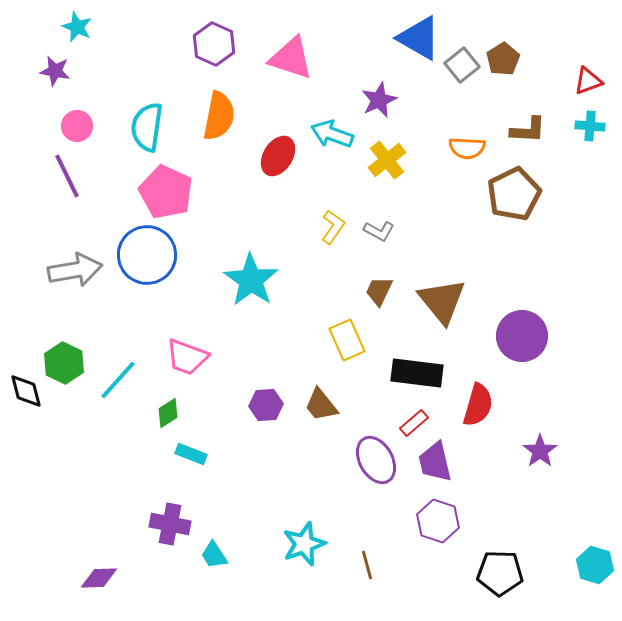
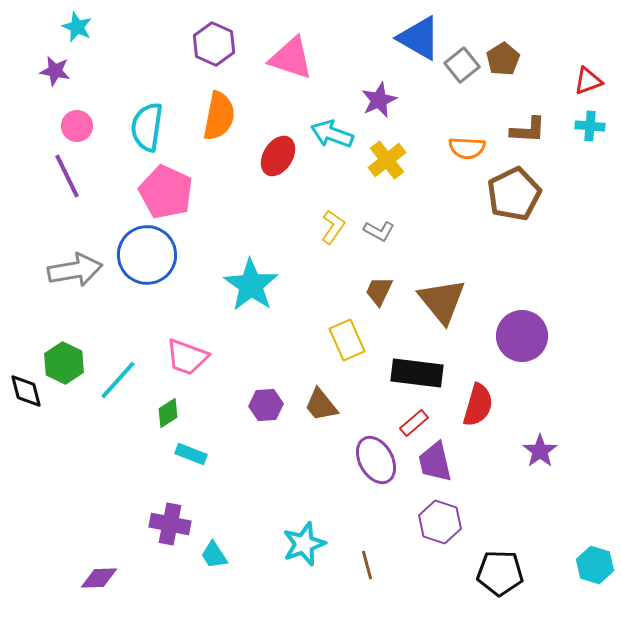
cyan star at (251, 280): moved 5 px down
purple hexagon at (438, 521): moved 2 px right, 1 px down
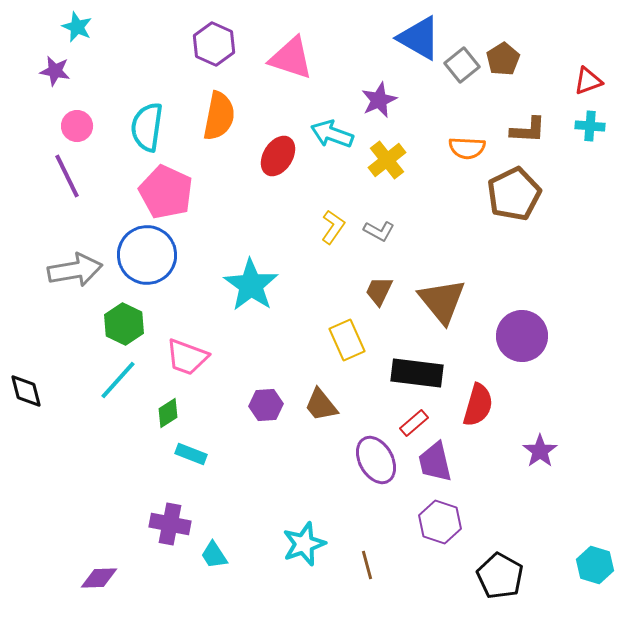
green hexagon at (64, 363): moved 60 px right, 39 px up
black pentagon at (500, 573): moved 3 px down; rotated 27 degrees clockwise
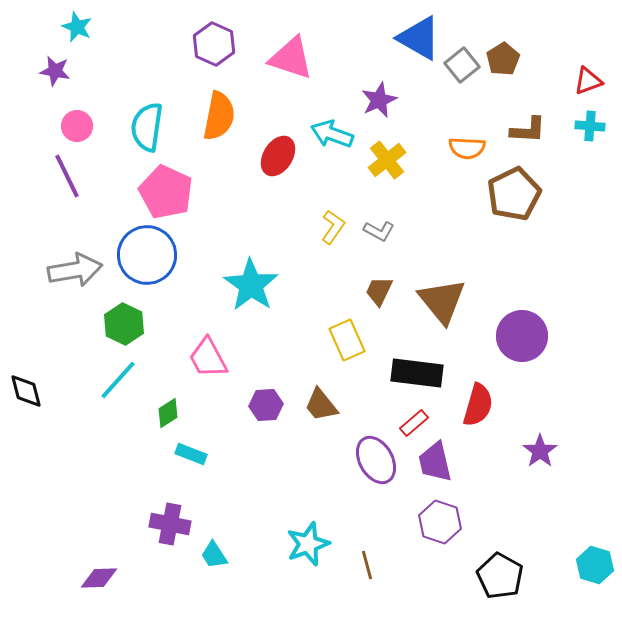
pink trapezoid at (187, 357): moved 21 px right, 1 px down; rotated 42 degrees clockwise
cyan star at (304, 544): moved 4 px right
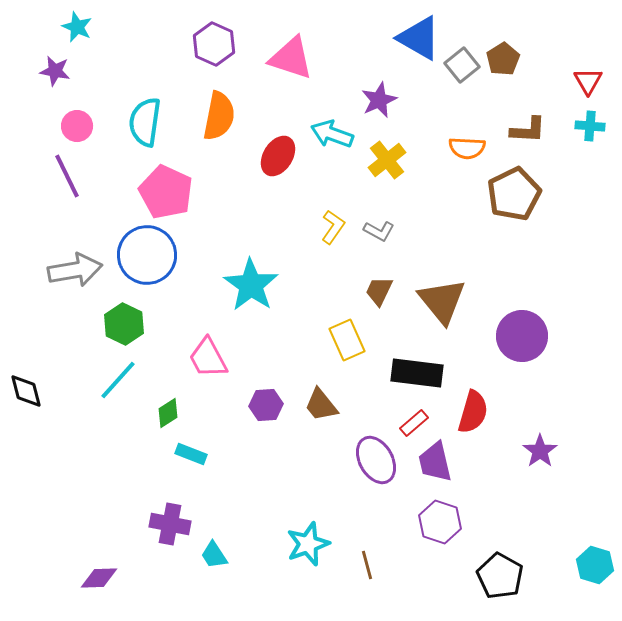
red triangle at (588, 81): rotated 40 degrees counterclockwise
cyan semicircle at (147, 127): moved 2 px left, 5 px up
red semicircle at (478, 405): moved 5 px left, 7 px down
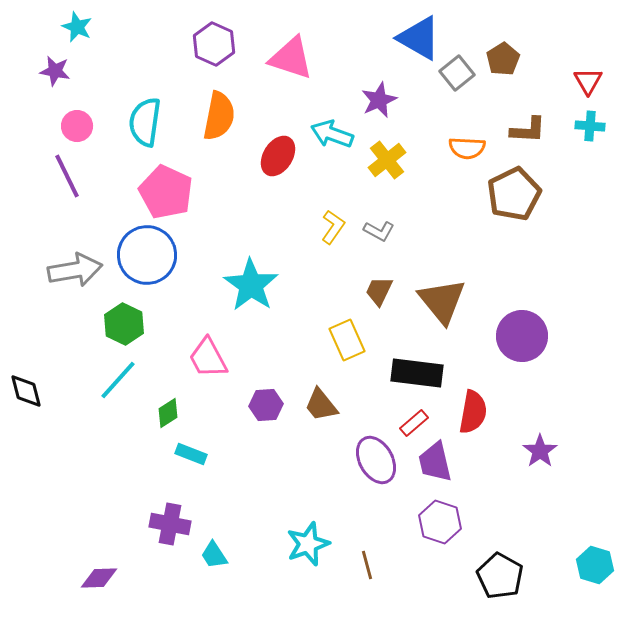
gray square at (462, 65): moved 5 px left, 8 px down
red semicircle at (473, 412): rotated 6 degrees counterclockwise
